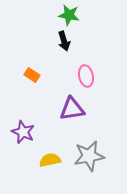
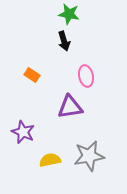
green star: moved 1 px up
purple triangle: moved 2 px left, 2 px up
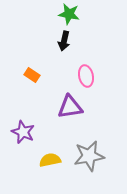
black arrow: rotated 30 degrees clockwise
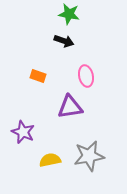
black arrow: rotated 84 degrees counterclockwise
orange rectangle: moved 6 px right, 1 px down; rotated 14 degrees counterclockwise
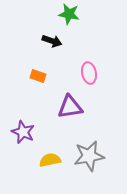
black arrow: moved 12 px left
pink ellipse: moved 3 px right, 3 px up
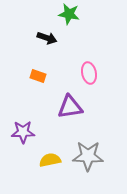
black arrow: moved 5 px left, 3 px up
purple star: rotated 25 degrees counterclockwise
gray star: moved 1 px left; rotated 12 degrees clockwise
